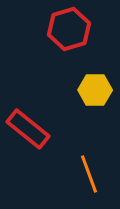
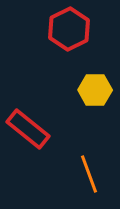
red hexagon: rotated 9 degrees counterclockwise
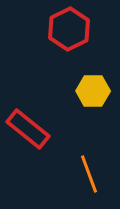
yellow hexagon: moved 2 px left, 1 px down
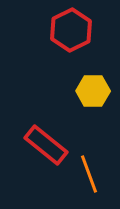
red hexagon: moved 2 px right, 1 px down
red rectangle: moved 18 px right, 16 px down
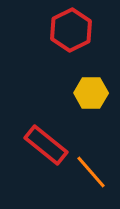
yellow hexagon: moved 2 px left, 2 px down
orange line: moved 2 px right, 2 px up; rotated 21 degrees counterclockwise
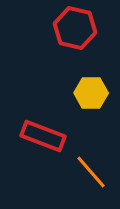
red hexagon: moved 4 px right, 2 px up; rotated 21 degrees counterclockwise
red rectangle: moved 3 px left, 9 px up; rotated 18 degrees counterclockwise
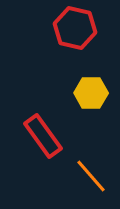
red rectangle: rotated 33 degrees clockwise
orange line: moved 4 px down
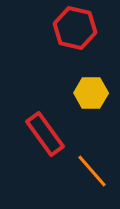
red rectangle: moved 2 px right, 2 px up
orange line: moved 1 px right, 5 px up
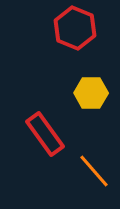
red hexagon: rotated 9 degrees clockwise
orange line: moved 2 px right
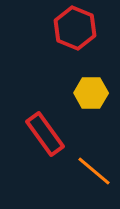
orange line: rotated 9 degrees counterclockwise
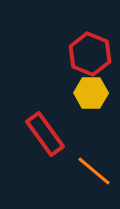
red hexagon: moved 15 px right, 26 px down
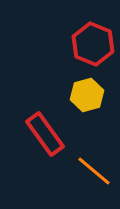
red hexagon: moved 3 px right, 10 px up
yellow hexagon: moved 4 px left, 2 px down; rotated 16 degrees counterclockwise
